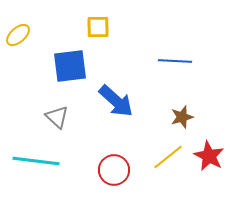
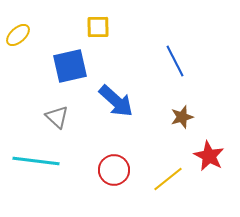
blue line: rotated 60 degrees clockwise
blue square: rotated 6 degrees counterclockwise
yellow line: moved 22 px down
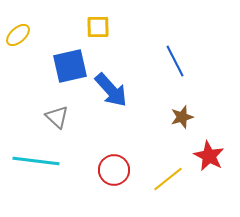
blue arrow: moved 5 px left, 11 px up; rotated 6 degrees clockwise
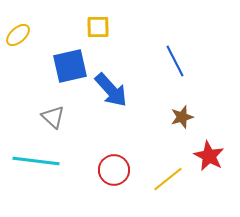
gray triangle: moved 4 px left
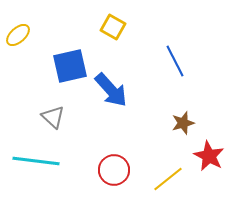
yellow square: moved 15 px right; rotated 30 degrees clockwise
brown star: moved 1 px right, 6 px down
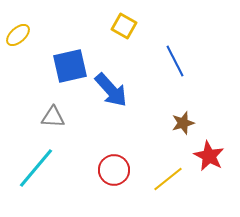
yellow square: moved 11 px right, 1 px up
gray triangle: rotated 40 degrees counterclockwise
cyan line: moved 7 px down; rotated 57 degrees counterclockwise
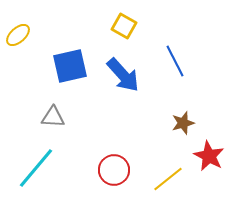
blue arrow: moved 12 px right, 15 px up
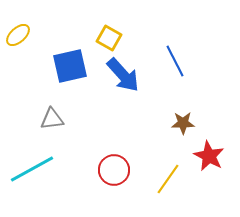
yellow square: moved 15 px left, 12 px down
gray triangle: moved 1 px left, 2 px down; rotated 10 degrees counterclockwise
brown star: rotated 15 degrees clockwise
cyan line: moved 4 px left, 1 px down; rotated 21 degrees clockwise
yellow line: rotated 16 degrees counterclockwise
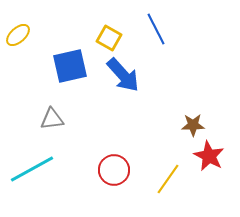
blue line: moved 19 px left, 32 px up
brown star: moved 10 px right, 2 px down
